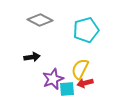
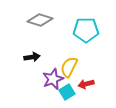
gray diamond: rotated 10 degrees counterclockwise
cyan pentagon: rotated 15 degrees clockwise
yellow semicircle: moved 11 px left, 2 px up
red arrow: moved 1 px right, 1 px down
cyan square: moved 3 px down; rotated 28 degrees counterclockwise
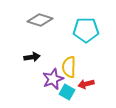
yellow semicircle: rotated 25 degrees counterclockwise
cyan square: rotated 28 degrees counterclockwise
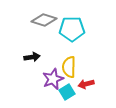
gray diamond: moved 4 px right
cyan pentagon: moved 14 px left, 1 px up
cyan square: rotated 28 degrees clockwise
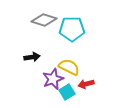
yellow semicircle: rotated 115 degrees clockwise
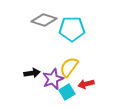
black arrow: moved 16 px down
yellow semicircle: rotated 80 degrees counterclockwise
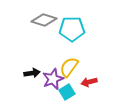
red arrow: moved 3 px right, 2 px up
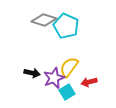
cyan pentagon: moved 6 px left, 3 px up; rotated 25 degrees clockwise
black arrow: rotated 21 degrees clockwise
purple star: moved 1 px right, 1 px up
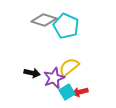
yellow semicircle: rotated 15 degrees clockwise
red arrow: moved 9 px left, 10 px down
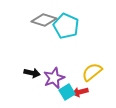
yellow semicircle: moved 23 px right, 5 px down
